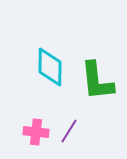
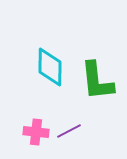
purple line: rotated 30 degrees clockwise
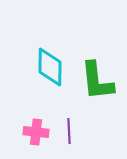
purple line: rotated 65 degrees counterclockwise
